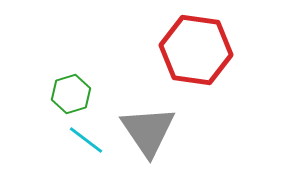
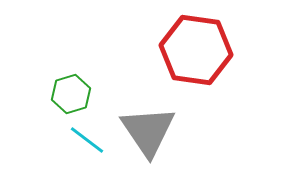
cyan line: moved 1 px right
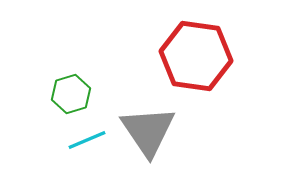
red hexagon: moved 6 px down
cyan line: rotated 60 degrees counterclockwise
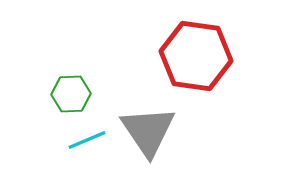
green hexagon: rotated 15 degrees clockwise
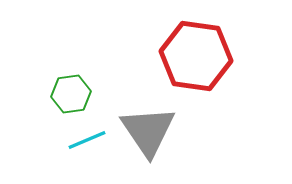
green hexagon: rotated 6 degrees counterclockwise
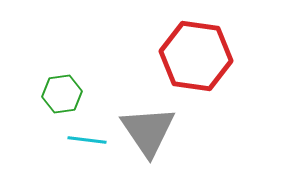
green hexagon: moved 9 px left
cyan line: rotated 30 degrees clockwise
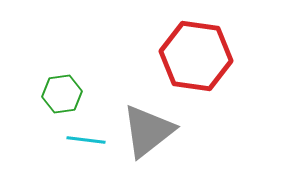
gray triangle: rotated 26 degrees clockwise
cyan line: moved 1 px left
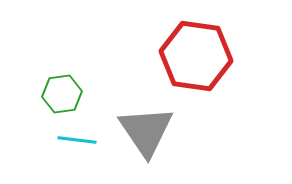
gray triangle: moved 2 px left; rotated 26 degrees counterclockwise
cyan line: moved 9 px left
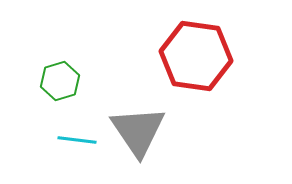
green hexagon: moved 2 px left, 13 px up; rotated 9 degrees counterclockwise
gray triangle: moved 8 px left
